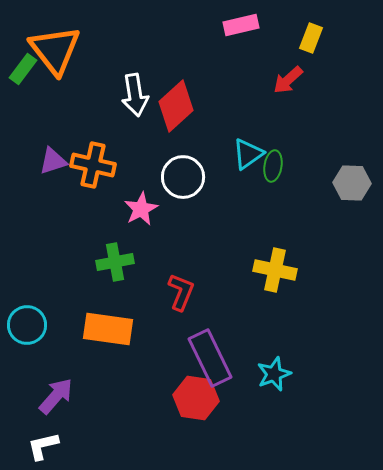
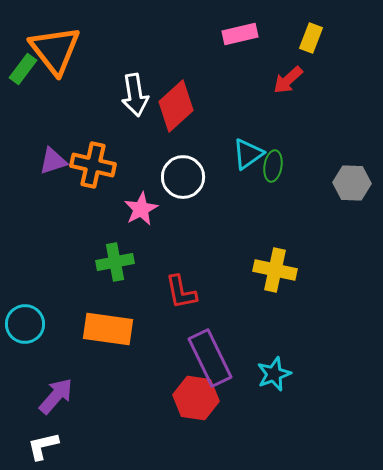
pink rectangle: moved 1 px left, 9 px down
red L-shape: rotated 147 degrees clockwise
cyan circle: moved 2 px left, 1 px up
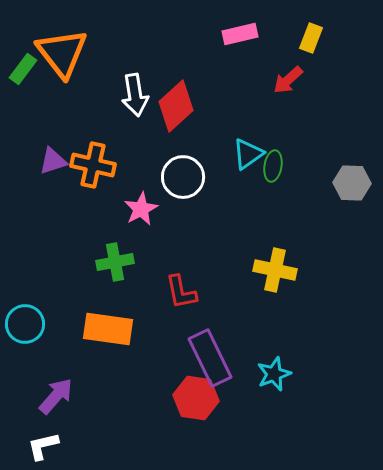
orange triangle: moved 7 px right, 3 px down
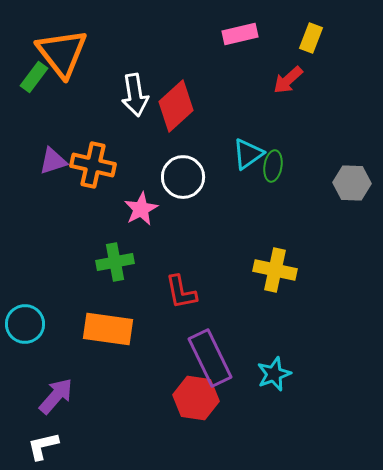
green rectangle: moved 11 px right, 8 px down
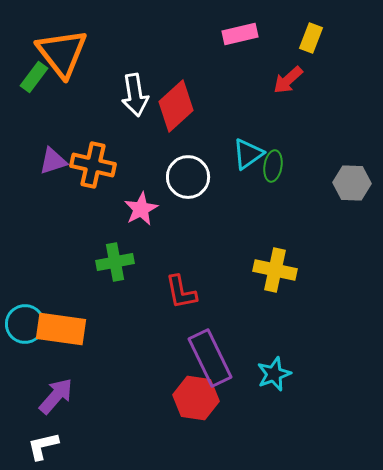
white circle: moved 5 px right
orange rectangle: moved 47 px left
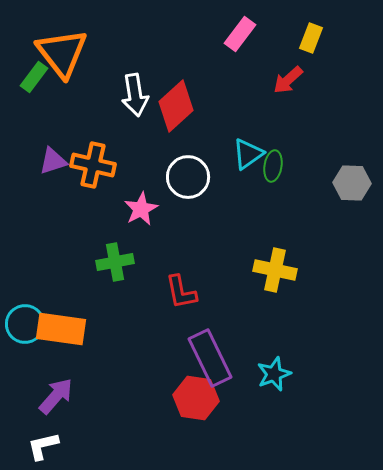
pink rectangle: rotated 40 degrees counterclockwise
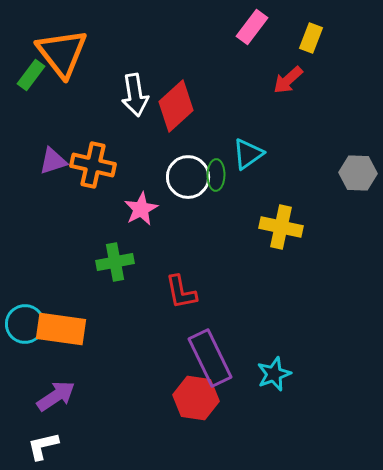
pink rectangle: moved 12 px right, 7 px up
green rectangle: moved 3 px left, 2 px up
green ellipse: moved 57 px left, 9 px down; rotated 8 degrees counterclockwise
gray hexagon: moved 6 px right, 10 px up
yellow cross: moved 6 px right, 43 px up
purple arrow: rotated 15 degrees clockwise
